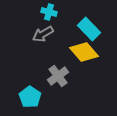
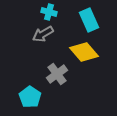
cyan rectangle: moved 9 px up; rotated 20 degrees clockwise
gray cross: moved 1 px left, 2 px up
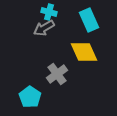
gray arrow: moved 1 px right, 6 px up
yellow diamond: rotated 16 degrees clockwise
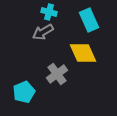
gray arrow: moved 1 px left, 4 px down
yellow diamond: moved 1 px left, 1 px down
cyan pentagon: moved 6 px left, 5 px up; rotated 15 degrees clockwise
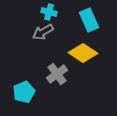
yellow diamond: rotated 32 degrees counterclockwise
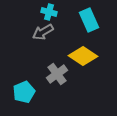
yellow diamond: moved 3 px down
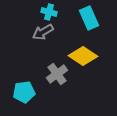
cyan rectangle: moved 2 px up
cyan pentagon: rotated 15 degrees clockwise
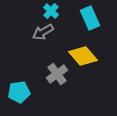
cyan cross: moved 2 px right, 1 px up; rotated 28 degrees clockwise
cyan rectangle: moved 1 px right
yellow diamond: rotated 16 degrees clockwise
cyan pentagon: moved 5 px left
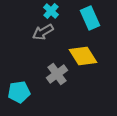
yellow diamond: rotated 8 degrees clockwise
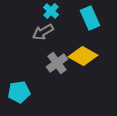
yellow diamond: rotated 28 degrees counterclockwise
gray cross: moved 11 px up
